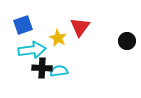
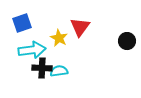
blue square: moved 1 px left, 2 px up
yellow star: moved 1 px right
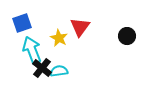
black circle: moved 5 px up
cyan arrow: rotated 104 degrees counterclockwise
black cross: rotated 36 degrees clockwise
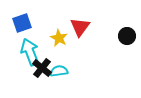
cyan arrow: moved 2 px left, 2 px down
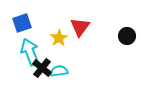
yellow star: rotated 12 degrees clockwise
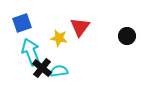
yellow star: rotated 30 degrees counterclockwise
cyan arrow: moved 1 px right
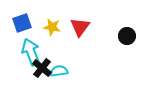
yellow star: moved 7 px left, 11 px up
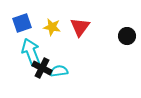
black cross: rotated 12 degrees counterclockwise
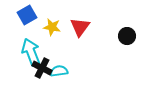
blue square: moved 5 px right, 8 px up; rotated 12 degrees counterclockwise
